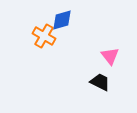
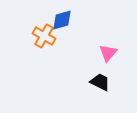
pink triangle: moved 2 px left, 3 px up; rotated 18 degrees clockwise
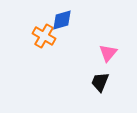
black trapezoid: rotated 95 degrees counterclockwise
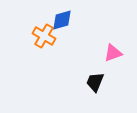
pink triangle: moved 5 px right; rotated 30 degrees clockwise
black trapezoid: moved 5 px left
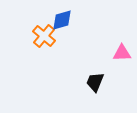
orange cross: rotated 10 degrees clockwise
pink triangle: moved 9 px right; rotated 18 degrees clockwise
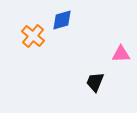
orange cross: moved 11 px left
pink triangle: moved 1 px left, 1 px down
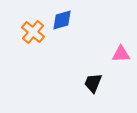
orange cross: moved 4 px up
black trapezoid: moved 2 px left, 1 px down
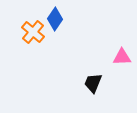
blue diamond: moved 7 px left, 1 px up; rotated 40 degrees counterclockwise
pink triangle: moved 1 px right, 3 px down
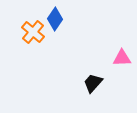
pink triangle: moved 1 px down
black trapezoid: rotated 20 degrees clockwise
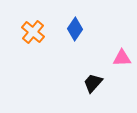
blue diamond: moved 20 px right, 10 px down
